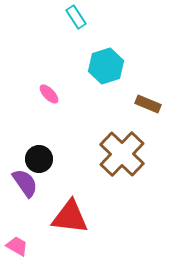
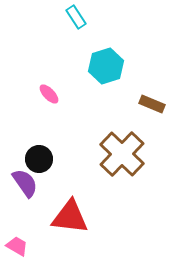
brown rectangle: moved 4 px right
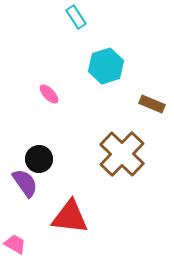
pink trapezoid: moved 2 px left, 2 px up
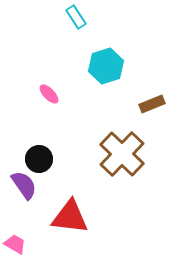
brown rectangle: rotated 45 degrees counterclockwise
purple semicircle: moved 1 px left, 2 px down
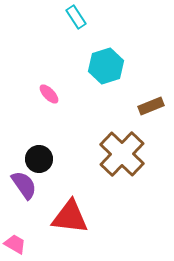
brown rectangle: moved 1 px left, 2 px down
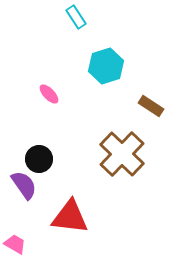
brown rectangle: rotated 55 degrees clockwise
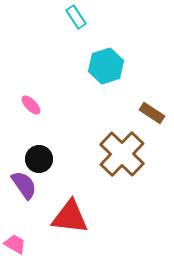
pink ellipse: moved 18 px left, 11 px down
brown rectangle: moved 1 px right, 7 px down
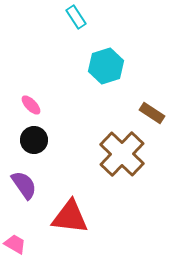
black circle: moved 5 px left, 19 px up
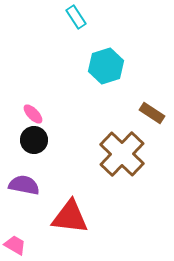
pink ellipse: moved 2 px right, 9 px down
purple semicircle: rotated 44 degrees counterclockwise
pink trapezoid: moved 1 px down
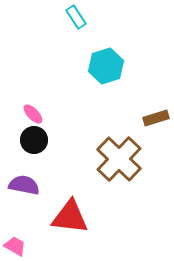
brown rectangle: moved 4 px right, 5 px down; rotated 50 degrees counterclockwise
brown cross: moved 3 px left, 5 px down
pink trapezoid: moved 1 px down
